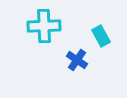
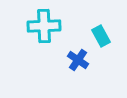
blue cross: moved 1 px right
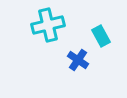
cyan cross: moved 4 px right, 1 px up; rotated 12 degrees counterclockwise
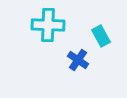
cyan cross: rotated 16 degrees clockwise
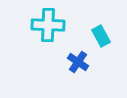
blue cross: moved 2 px down
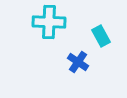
cyan cross: moved 1 px right, 3 px up
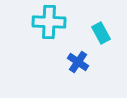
cyan rectangle: moved 3 px up
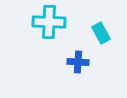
blue cross: rotated 30 degrees counterclockwise
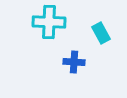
blue cross: moved 4 px left
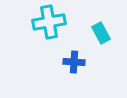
cyan cross: rotated 12 degrees counterclockwise
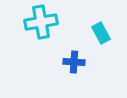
cyan cross: moved 8 px left
